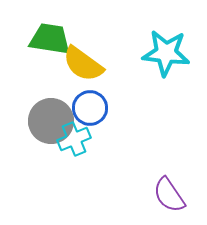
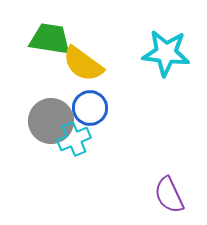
purple semicircle: rotated 9 degrees clockwise
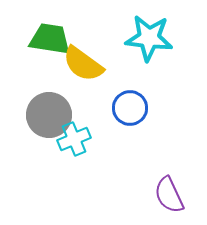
cyan star: moved 17 px left, 15 px up
blue circle: moved 40 px right
gray circle: moved 2 px left, 6 px up
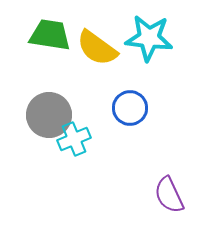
green trapezoid: moved 4 px up
yellow semicircle: moved 14 px right, 16 px up
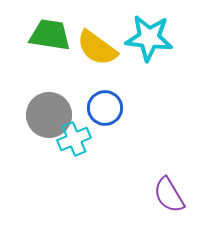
blue circle: moved 25 px left
purple semicircle: rotated 6 degrees counterclockwise
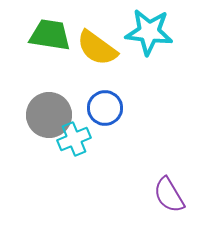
cyan star: moved 6 px up
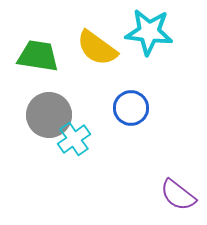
green trapezoid: moved 12 px left, 21 px down
blue circle: moved 26 px right
cyan cross: rotated 12 degrees counterclockwise
purple semicircle: moved 9 px right; rotated 21 degrees counterclockwise
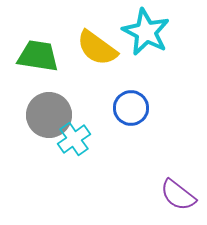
cyan star: moved 3 px left; rotated 21 degrees clockwise
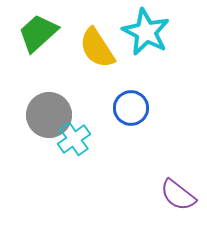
yellow semicircle: rotated 21 degrees clockwise
green trapezoid: moved 23 px up; rotated 51 degrees counterclockwise
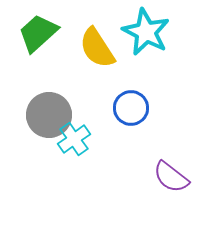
purple semicircle: moved 7 px left, 18 px up
